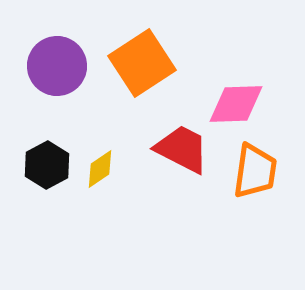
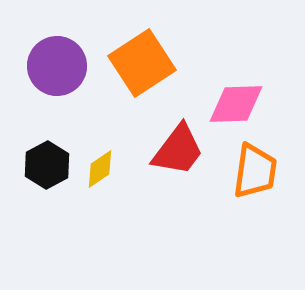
red trapezoid: moved 4 px left, 1 px down; rotated 100 degrees clockwise
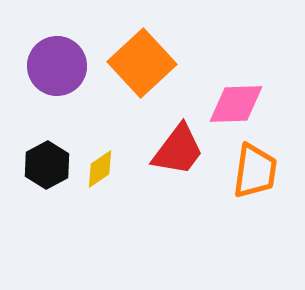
orange square: rotated 10 degrees counterclockwise
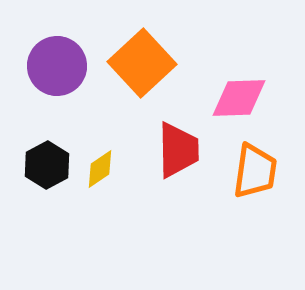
pink diamond: moved 3 px right, 6 px up
red trapezoid: rotated 38 degrees counterclockwise
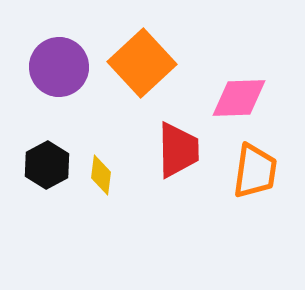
purple circle: moved 2 px right, 1 px down
yellow diamond: moved 1 px right, 6 px down; rotated 48 degrees counterclockwise
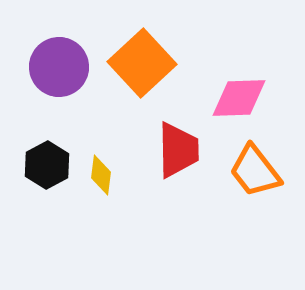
orange trapezoid: rotated 134 degrees clockwise
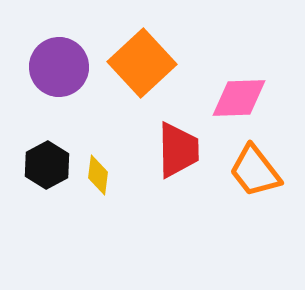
yellow diamond: moved 3 px left
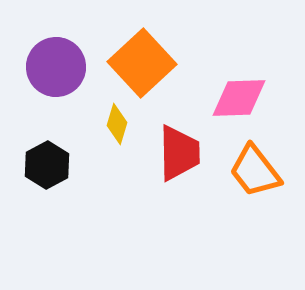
purple circle: moved 3 px left
red trapezoid: moved 1 px right, 3 px down
yellow diamond: moved 19 px right, 51 px up; rotated 9 degrees clockwise
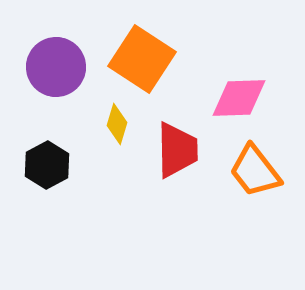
orange square: moved 4 px up; rotated 14 degrees counterclockwise
red trapezoid: moved 2 px left, 3 px up
